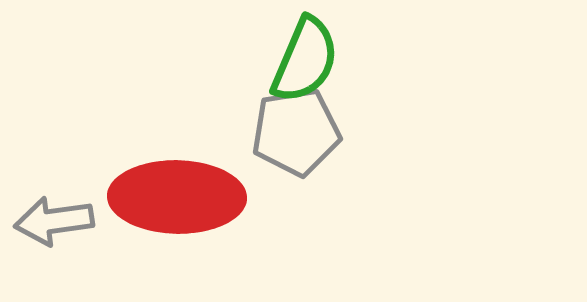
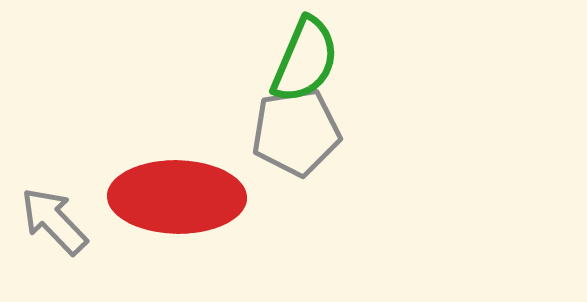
gray arrow: rotated 54 degrees clockwise
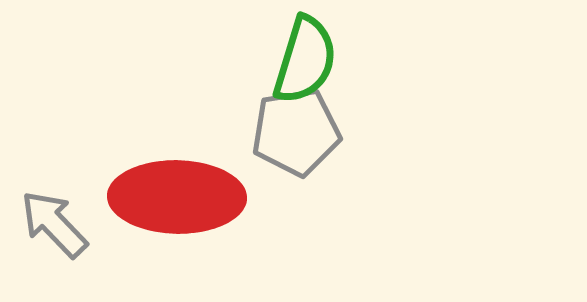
green semicircle: rotated 6 degrees counterclockwise
gray arrow: moved 3 px down
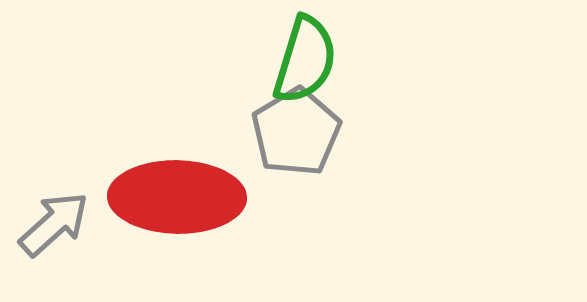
gray pentagon: rotated 22 degrees counterclockwise
gray arrow: rotated 92 degrees clockwise
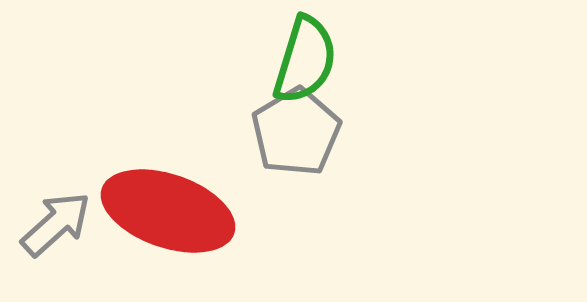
red ellipse: moved 9 px left, 14 px down; rotated 18 degrees clockwise
gray arrow: moved 2 px right
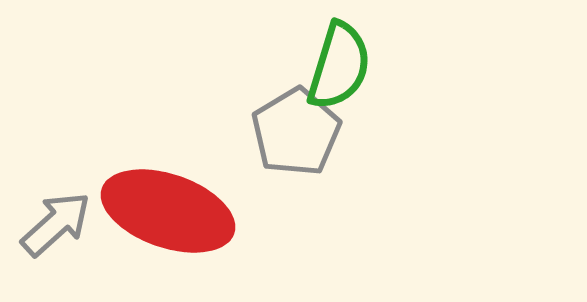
green semicircle: moved 34 px right, 6 px down
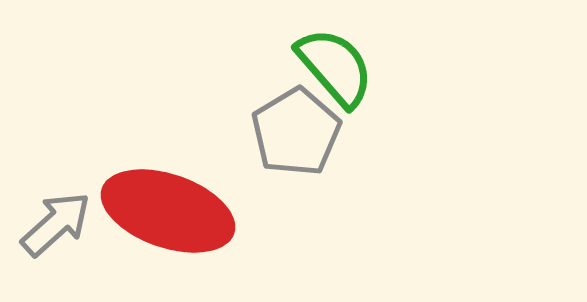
green semicircle: moved 4 px left, 1 px down; rotated 58 degrees counterclockwise
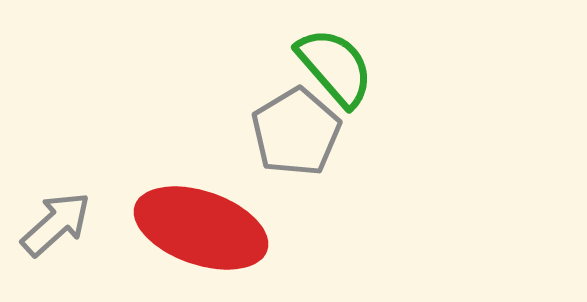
red ellipse: moved 33 px right, 17 px down
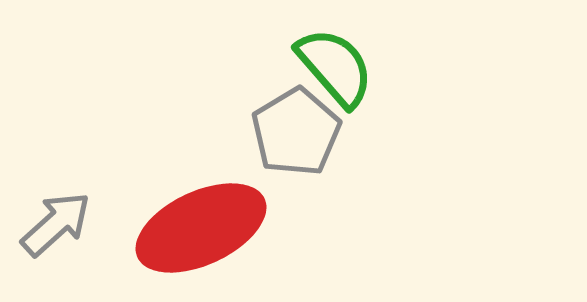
red ellipse: rotated 44 degrees counterclockwise
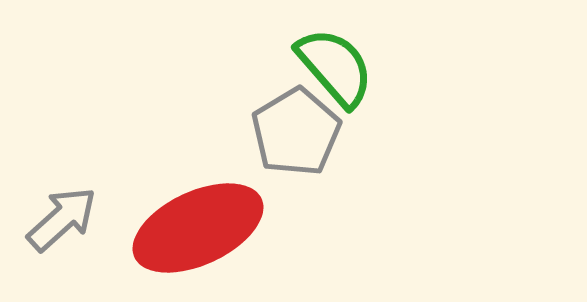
gray arrow: moved 6 px right, 5 px up
red ellipse: moved 3 px left
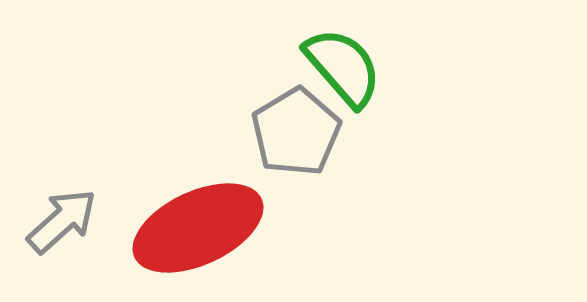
green semicircle: moved 8 px right
gray arrow: moved 2 px down
